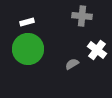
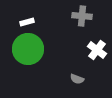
gray semicircle: moved 5 px right, 15 px down; rotated 128 degrees counterclockwise
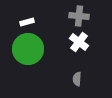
gray cross: moved 3 px left
white cross: moved 18 px left, 8 px up
gray semicircle: rotated 72 degrees clockwise
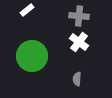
white rectangle: moved 12 px up; rotated 24 degrees counterclockwise
green circle: moved 4 px right, 7 px down
